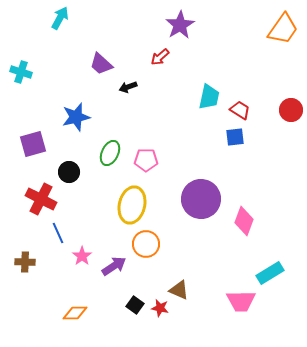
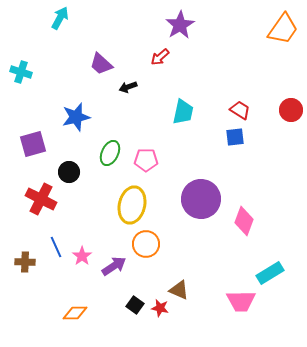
cyan trapezoid: moved 26 px left, 15 px down
blue line: moved 2 px left, 14 px down
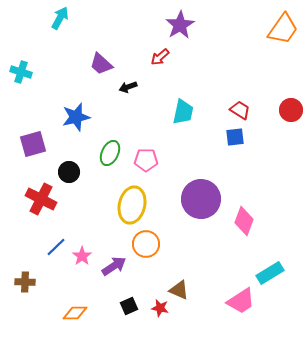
blue line: rotated 70 degrees clockwise
brown cross: moved 20 px down
pink trapezoid: rotated 32 degrees counterclockwise
black square: moved 6 px left, 1 px down; rotated 30 degrees clockwise
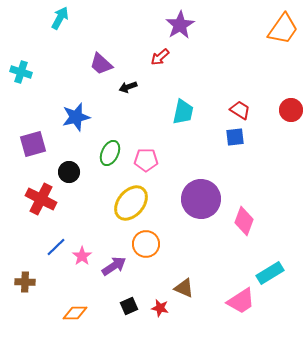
yellow ellipse: moved 1 px left, 2 px up; rotated 27 degrees clockwise
brown triangle: moved 5 px right, 2 px up
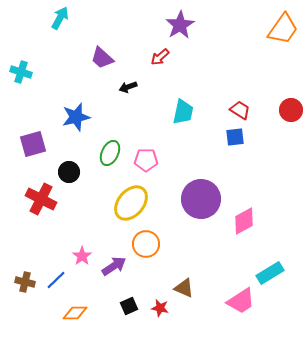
purple trapezoid: moved 1 px right, 6 px up
pink diamond: rotated 40 degrees clockwise
blue line: moved 33 px down
brown cross: rotated 12 degrees clockwise
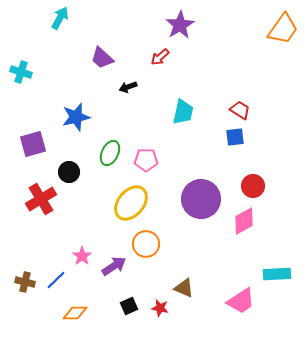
red circle: moved 38 px left, 76 px down
red cross: rotated 32 degrees clockwise
cyan rectangle: moved 7 px right, 1 px down; rotated 28 degrees clockwise
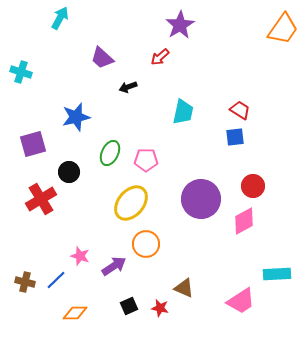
pink star: moved 2 px left; rotated 18 degrees counterclockwise
